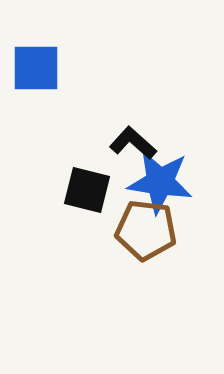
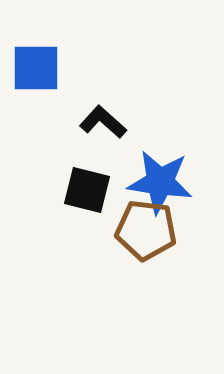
black L-shape: moved 30 px left, 21 px up
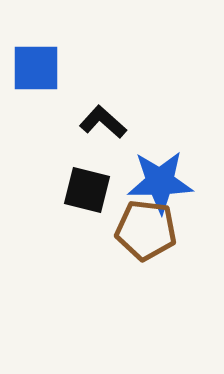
blue star: rotated 10 degrees counterclockwise
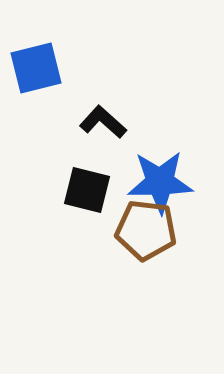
blue square: rotated 14 degrees counterclockwise
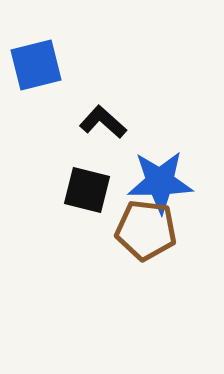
blue square: moved 3 px up
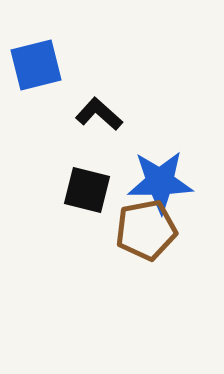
black L-shape: moved 4 px left, 8 px up
brown pentagon: rotated 18 degrees counterclockwise
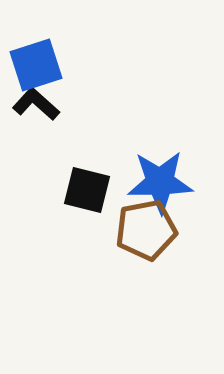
blue square: rotated 4 degrees counterclockwise
black L-shape: moved 63 px left, 10 px up
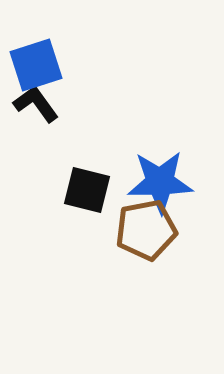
black L-shape: rotated 12 degrees clockwise
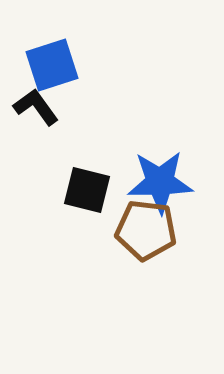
blue square: moved 16 px right
black L-shape: moved 3 px down
brown pentagon: rotated 18 degrees clockwise
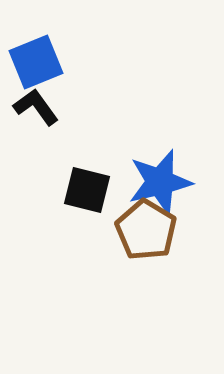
blue square: moved 16 px left, 3 px up; rotated 4 degrees counterclockwise
blue star: rotated 12 degrees counterclockwise
brown pentagon: rotated 24 degrees clockwise
